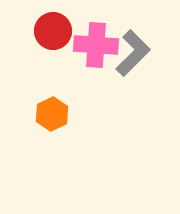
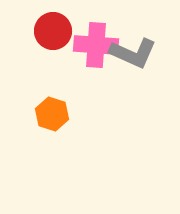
gray L-shape: rotated 69 degrees clockwise
orange hexagon: rotated 16 degrees counterclockwise
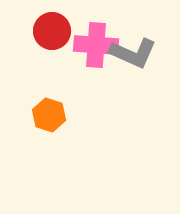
red circle: moved 1 px left
orange hexagon: moved 3 px left, 1 px down
